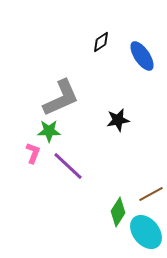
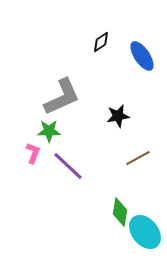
gray L-shape: moved 1 px right, 1 px up
black star: moved 4 px up
brown line: moved 13 px left, 36 px up
green diamond: moved 2 px right; rotated 24 degrees counterclockwise
cyan ellipse: moved 1 px left
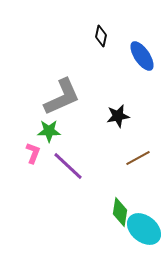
black diamond: moved 6 px up; rotated 45 degrees counterclockwise
cyan ellipse: moved 1 px left, 3 px up; rotated 12 degrees counterclockwise
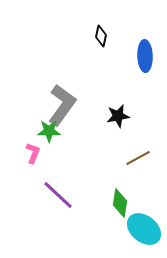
blue ellipse: moved 3 px right; rotated 32 degrees clockwise
gray L-shape: moved 8 px down; rotated 30 degrees counterclockwise
purple line: moved 10 px left, 29 px down
green diamond: moved 9 px up
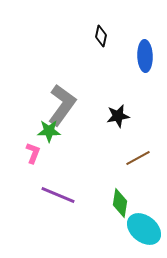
purple line: rotated 20 degrees counterclockwise
